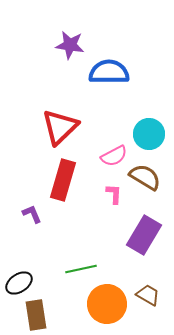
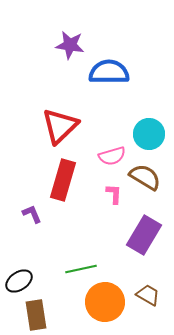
red triangle: moved 1 px up
pink semicircle: moved 2 px left; rotated 12 degrees clockwise
black ellipse: moved 2 px up
orange circle: moved 2 px left, 2 px up
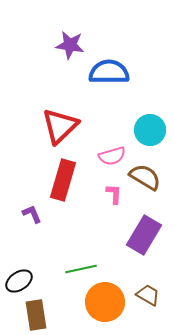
cyan circle: moved 1 px right, 4 px up
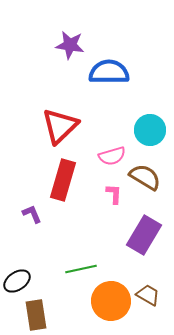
black ellipse: moved 2 px left
orange circle: moved 6 px right, 1 px up
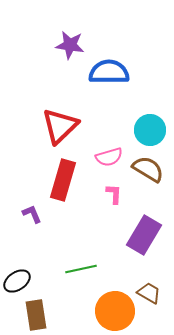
pink semicircle: moved 3 px left, 1 px down
brown semicircle: moved 3 px right, 8 px up
brown trapezoid: moved 1 px right, 2 px up
orange circle: moved 4 px right, 10 px down
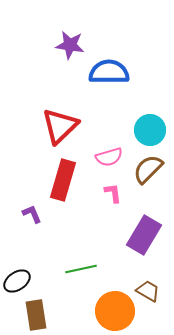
brown semicircle: rotated 76 degrees counterclockwise
pink L-shape: moved 1 px left, 1 px up; rotated 10 degrees counterclockwise
brown trapezoid: moved 1 px left, 2 px up
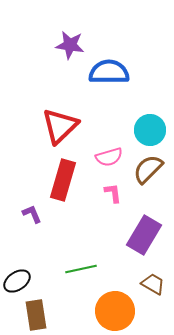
brown trapezoid: moved 5 px right, 7 px up
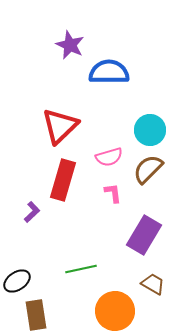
purple star: rotated 16 degrees clockwise
purple L-shape: moved 2 px up; rotated 70 degrees clockwise
